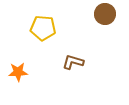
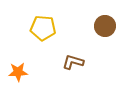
brown circle: moved 12 px down
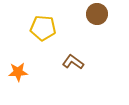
brown circle: moved 8 px left, 12 px up
brown L-shape: rotated 20 degrees clockwise
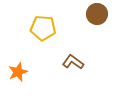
orange star: rotated 18 degrees counterclockwise
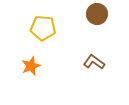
brown L-shape: moved 21 px right
orange star: moved 13 px right, 6 px up
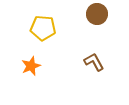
brown L-shape: rotated 25 degrees clockwise
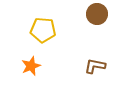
yellow pentagon: moved 2 px down
brown L-shape: moved 1 px right, 4 px down; rotated 50 degrees counterclockwise
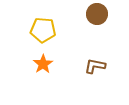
orange star: moved 12 px right, 2 px up; rotated 12 degrees counterclockwise
